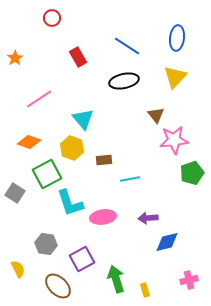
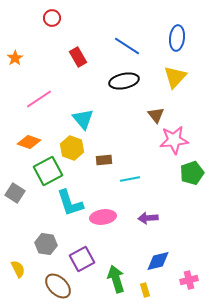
green square: moved 1 px right, 3 px up
blue diamond: moved 9 px left, 19 px down
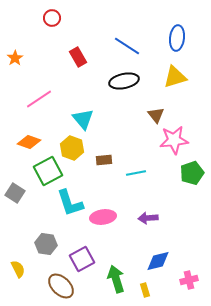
yellow triangle: rotated 30 degrees clockwise
cyan line: moved 6 px right, 6 px up
brown ellipse: moved 3 px right
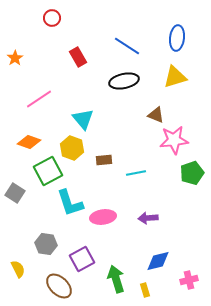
brown triangle: rotated 30 degrees counterclockwise
brown ellipse: moved 2 px left
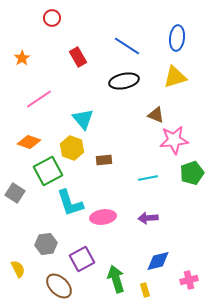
orange star: moved 7 px right
cyan line: moved 12 px right, 5 px down
gray hexagon: rotated 15 degrees counterclockwise
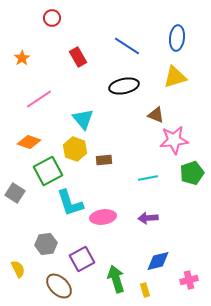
black ellipse: moved 5 px down
yellow hexagon: moved 3 px right, 1 px down
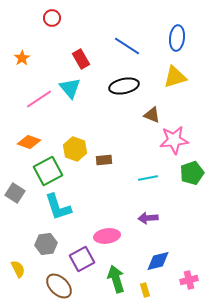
red rectangle: moved 3 px right, 2 px down
brown triangle: moved 4 px left
cyan triangle: moved 13 px left, 31 px up
cyan L-shape: moved 12 px left, 4 px down
pink ellipse: moved 4 px right, 19 px down
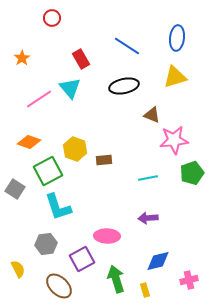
gray square: moved 4 px up
pink ellipse: rotated 10 degrees clockwise
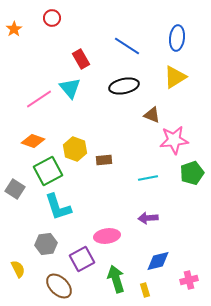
orange star: moved 8 px left, 29 px up
yellow triangle: rotated 15 degrees counterclockwise
orange diamond: moved 4 px right, 1 px up
pink ellipse: rotated 10 degrees counterclockwise
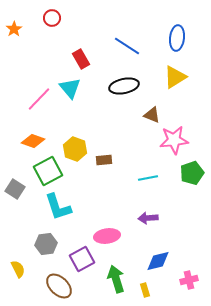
pink line: rotated 12 degrees counterclockwise
